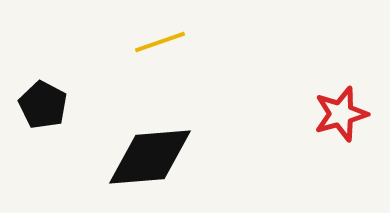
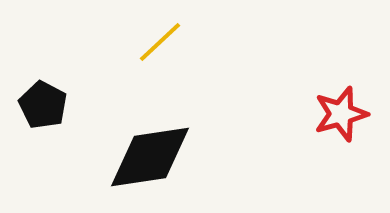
yellow line: rotated 24 degrees counterclockwise
black diamond: rotated 4 degrees counterclockwise
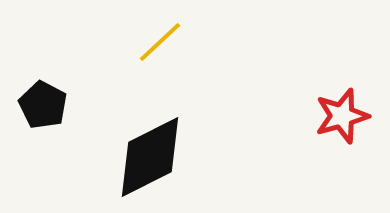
red star: moved 1 px right, 2 px down
black diamond: rotated 18 degrees counterclockwise
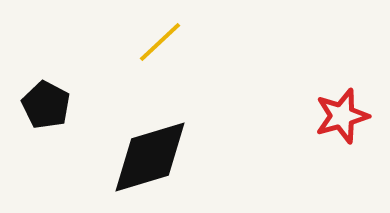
black pentagon: moved 3 px right
black diamond: rotated 10 degrees clockwise
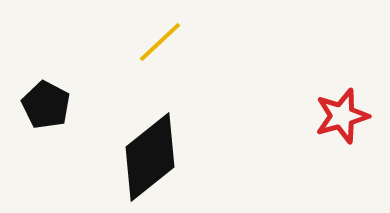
black diamond: rotated 22 degrees counterclockwise
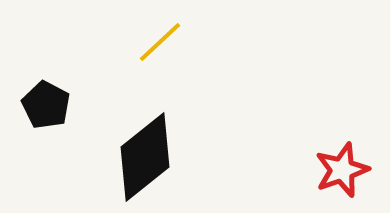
red star: moved 54 px down; rotated 4 degrees counterclockwise
black diamond: moved 5 px left
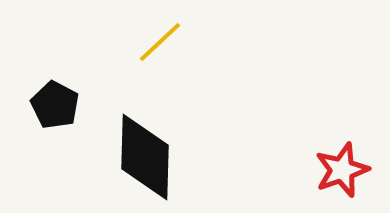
black pentagon: moved 9 px right
black diamond: rotated 50 degrees counterclockwise
